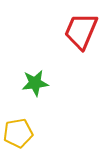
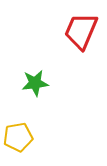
yellow pentagon: moved 4 px down
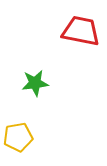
red trapezoid: rotated 78 degrees clockwise
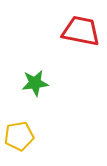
yellow pentagon: moved 1 px right, 1 px up
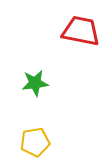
yellow pentagon: moved 16 px right, 6 px down
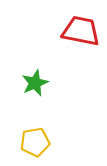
green star: rotated 16 degrees counterclockwise
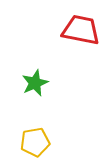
red trapezoid: moved 1 px up
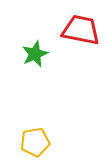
green star: moved 29 px up
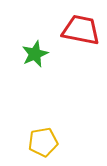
yellow pentagon: moved 8 px right
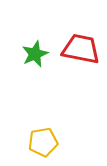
red trapezoid: moved 19 px down
